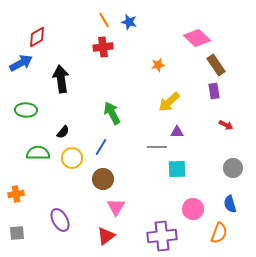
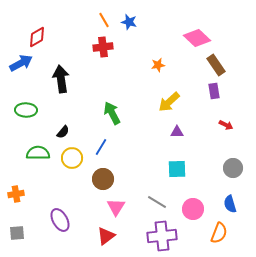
gray line: moved 55 px down; rotated 30 degrees clockwise
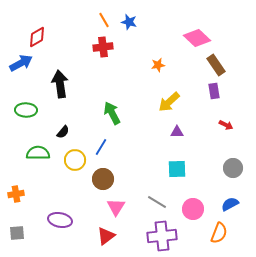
black arrow: moved 1 px left, 5 px down
yellow circle: moved 3 px right, 2 px down
blue semicircle: rotated 78 degrees clockwise
purple ellipse: rotated 50 degrees counterclockwise
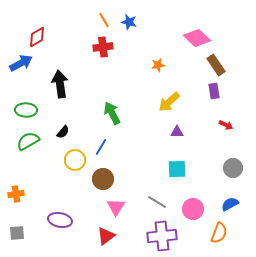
green semicircle: moved 10 px left, 12 px up; rotated 30 degrees counterclockwise
